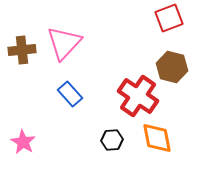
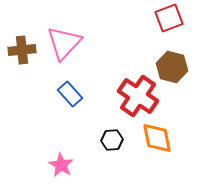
pink star: moved 38 px right, 23 px down
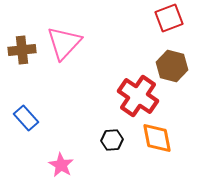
brown hexagon: moved 1 px up
blue rectangle: moved 44 px left, 24 px down
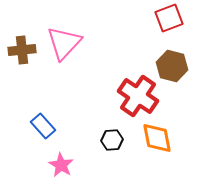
blue rectangle: moved 17 px right, 8 px down
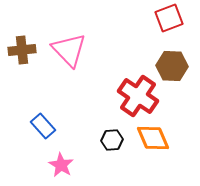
pink triangle: moved 5 px right, 7 px down; rotated 27 degrees counterclockwise
brown hexagon: rotated 12 degrees counterclockwise
orange diamond: moved 4 px left; rotated 12 degrees counterclockwise
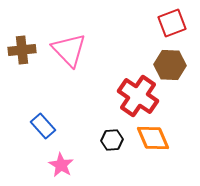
red square: moved 3 px right, 5 px down
brown hexagon: moved 2 px left, 1 px up
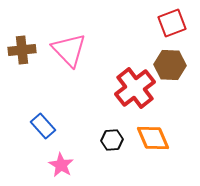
red cross: moved 3 px left, 8 px up; rotated 18 degrees clockwise
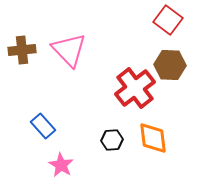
red square: moved 4 px left, 3 px up; rotated 32 degrees counterclockwise
orange diamond: rotated 16 degrees clockwise
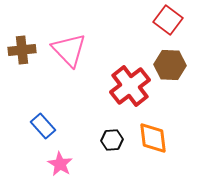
red cross: moved 5 px left, 2 px up
pink star: moved 1 px left, 1 px up
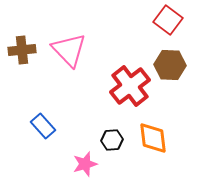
pink star: moved 25 px right; rotated 25 degrees clockwise
